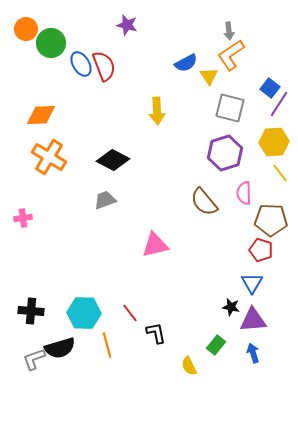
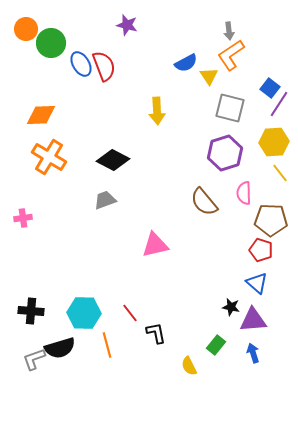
blue triangle: moved 5 px right; rotated 20 degrees counterclockwise
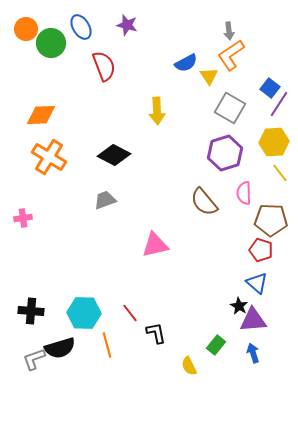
blue ellipse: moved 37 px up
gray square: rotated 16 degrees clockwise
black diamond: moved 1 px right, 5 px up
black star: moved 8 px right, 1 px up; rotated 18 degrees clockwise
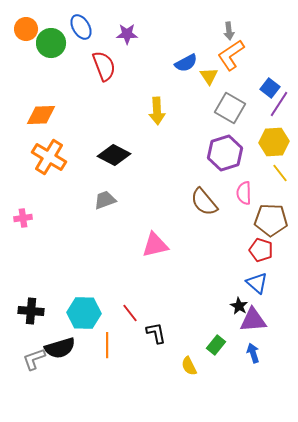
purple star: moved 9 px down; rotated 15 degrees counterclockwise
orange line: rotated 15 degrees clockwise
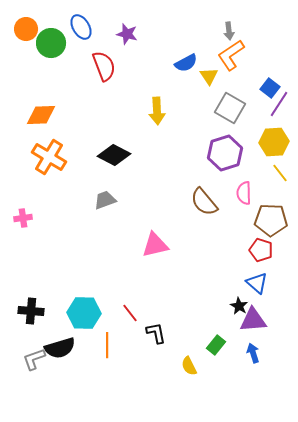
purple star: rotated 15 degrees clockwise
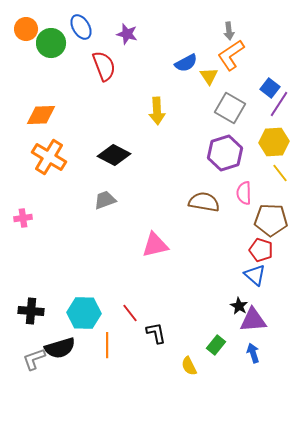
brown semicircle: rotated 140 degrees clockwise
blue triangle: moved 2 px left, 8 px up
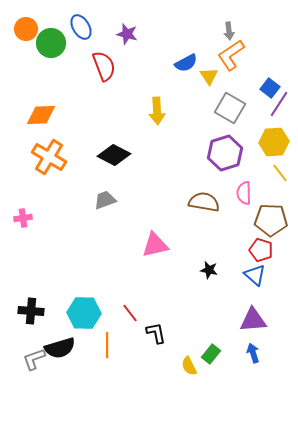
black star: moved 30 px left, 36 px up; rotated 18 degrees counterclockwise
green rectangle: moved 5 px left, 9 px down
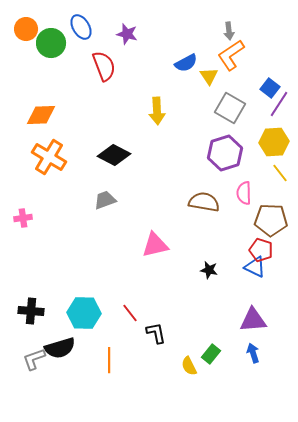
blue triangle: moved 8 px up; rotated 15 degrees counterclockwise
orange line: moved 2 px right, 15 px down
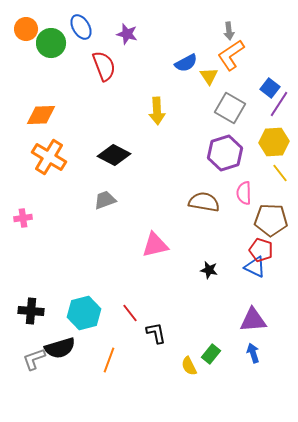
cyan hexagon: rotated 16 degrees counterclockwise
orange line: rotated 20 degrees clockwise
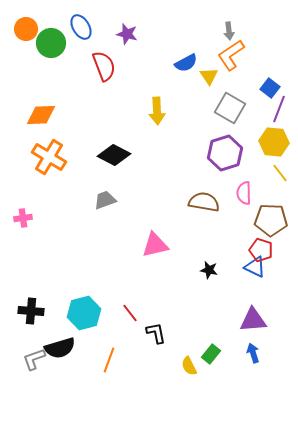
purple line: moved 5 px down; rotated 12 degrees counterclockwise
yellow hexagon: rotated 8 degrees clockwise
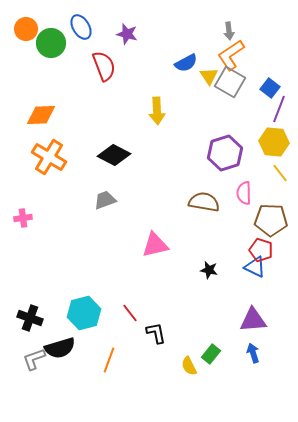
gray square: moved 26 px up
black cross: moved 1 px left, 7 px down; rotated 15 degrees clockwise
